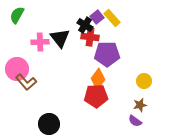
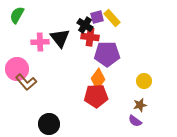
purple square: rotated 24 degrees clockwise
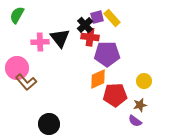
black cross: rotated 14 degrees clockwise
pink circle: moved 1 px up
orange diamond: rotated 30 degrees clockwise
red pentagon: moved 19 px right, 1 px up
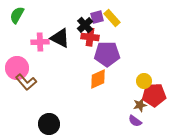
black triangle: rotated 25 degrees counterclockwise
red pentagon: moved 39 px right
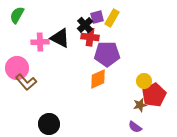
yellow rectangle: rotated 72 degrees clockwise
red pentagon: rotated 25 degrees counterclockwise
purple semicircle: moved 6 px down
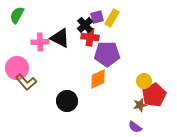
black circle: moved 18 px right, 23 px up
